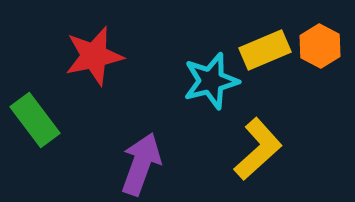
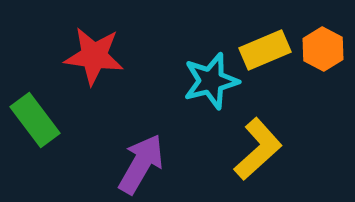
orange hexagon: moved 3 px right, 3 px down
red star: rotated 20 degrees clockwise
purple arrow: rotated 10 degrees clockwise
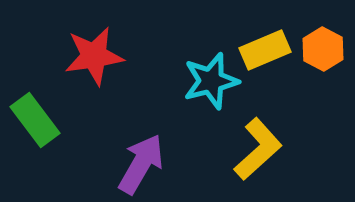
red star: rotated 16 degrees counterclockwise
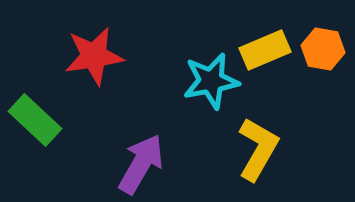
orange hexagon: rotated 18 degrees counterclockwise
cyan star: rotated 4 degrees clockwise
green rectangle: rotated 10 degrees counterclockwise
yellow L-shape: rotated 18 degrees counterclockwise
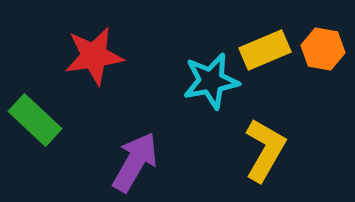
yellow L-shape: moved 7 px right, 1 px down
purple arrow: moved 6 px left, 2 px up
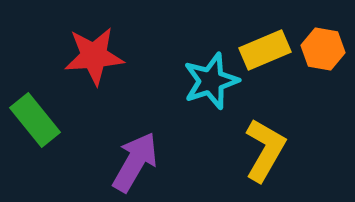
red star: rotated 4 degrees clockwise
cyan star: rotated 8 degrees counterclockwise
green rectangle: rotated 8 degrees clockwise
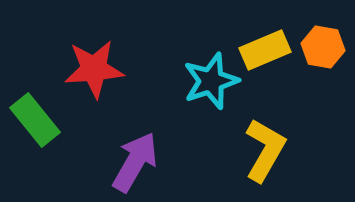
orange hexagon: moved 2 px up
red star: moved 13 px down
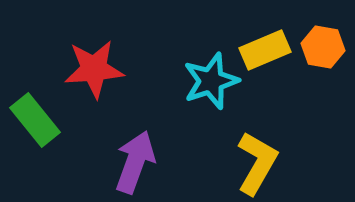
yellow L-shape: moved 8 px left, 13 px down
purple arrow: rotated 10 degrees counterclockwise
